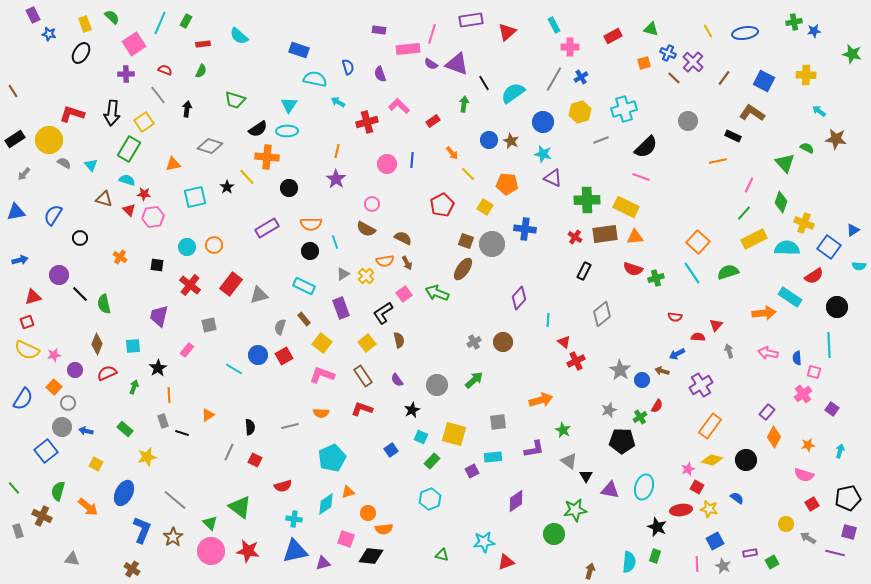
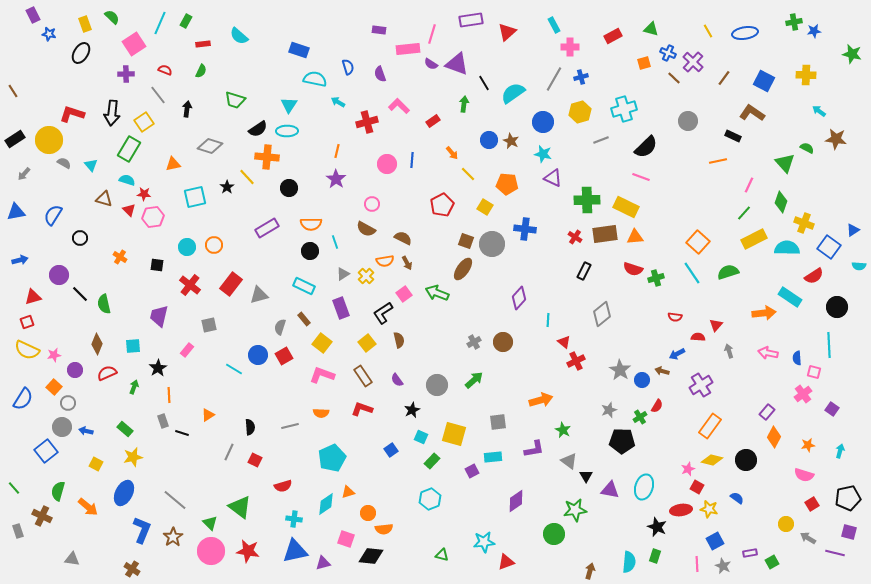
blue cross at (581, 77): rotated 16 degrees clockwise
yellow star at (147, 457): moved 14 px left
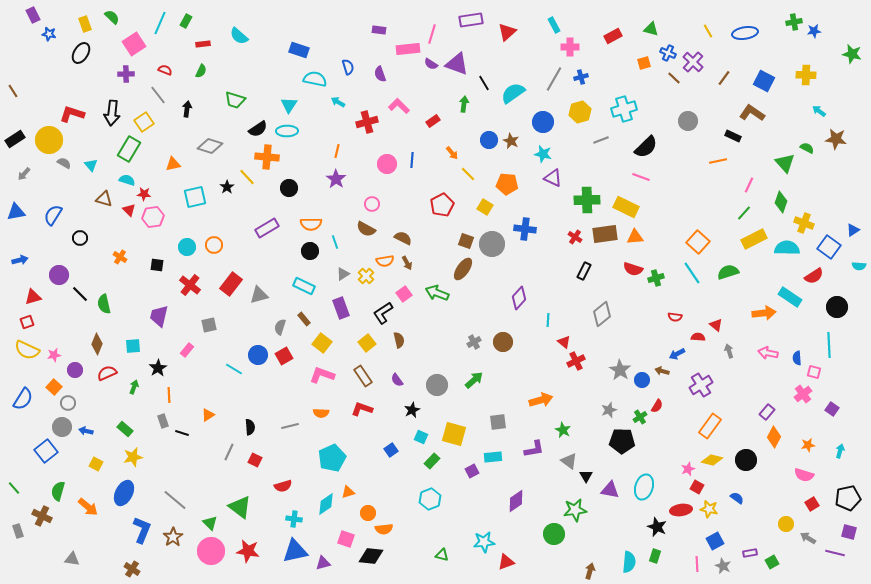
red triangle at (716, 325): rotated 32 degrees counterclockwise
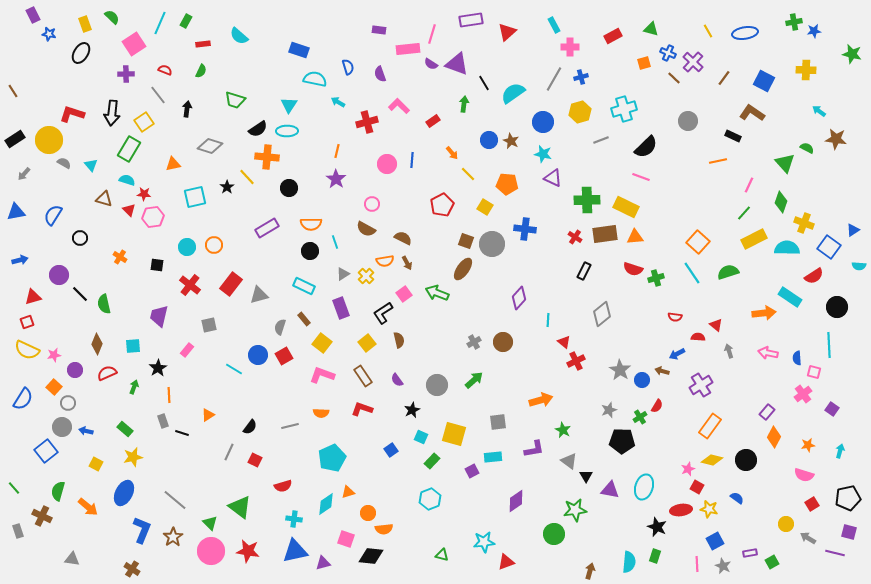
yellow cross at (806, 75): moved 5 px up
black semicircle at (250, 427): rotated 42 degrees clockwise
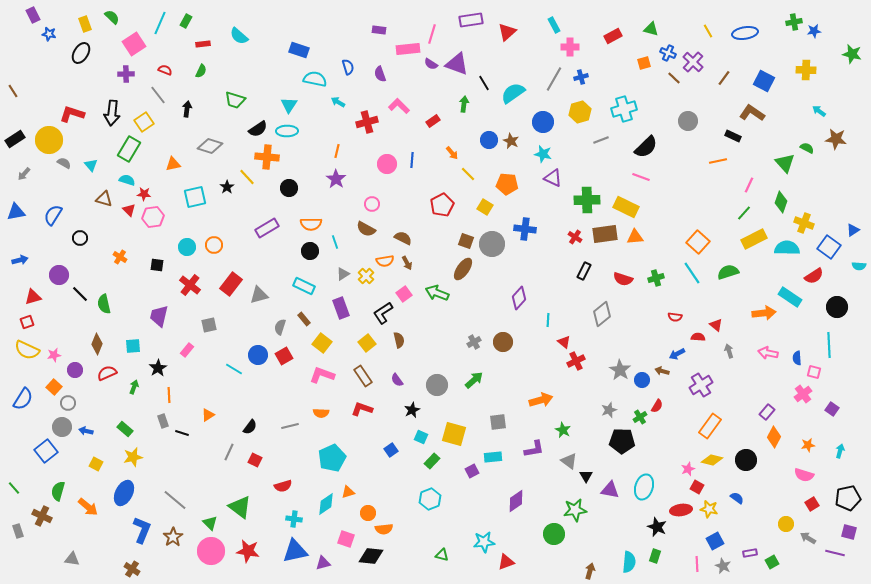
red semicircle at (633, 269): moved 10 px left, 10 px down
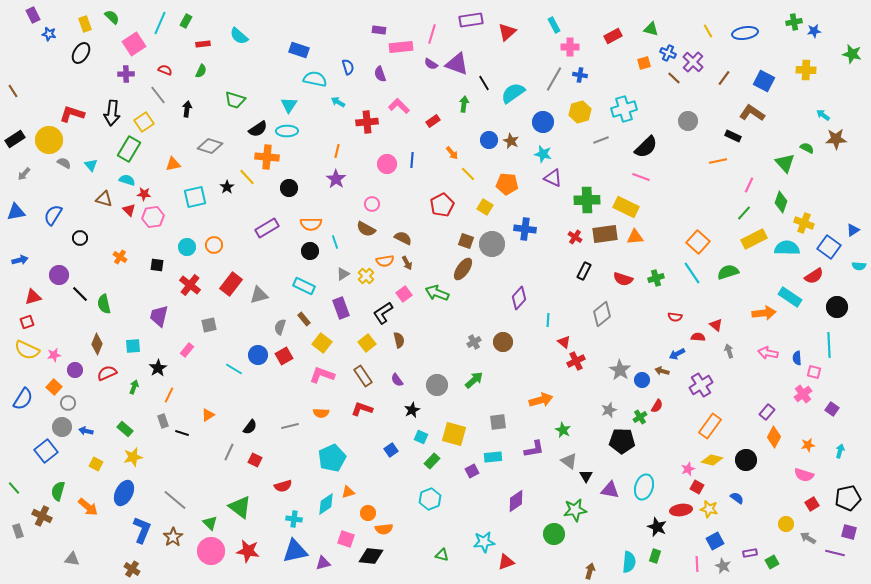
pink rectangle at (408, 49): moved 7 px left, 2 px up
blue cross at (581, 77): moved 1 px left, 2 px up; rotated 24 degrees clockwise
cyan arrow at (819, 111): moved 4 px right, 4 px down
red cross at (367, 122): rotated 10 degrees clockwise
brown star at (836, 139): rotated 10 degrees counterclockwise
orange line at (169, 395): rotated 28 degrees clockwise
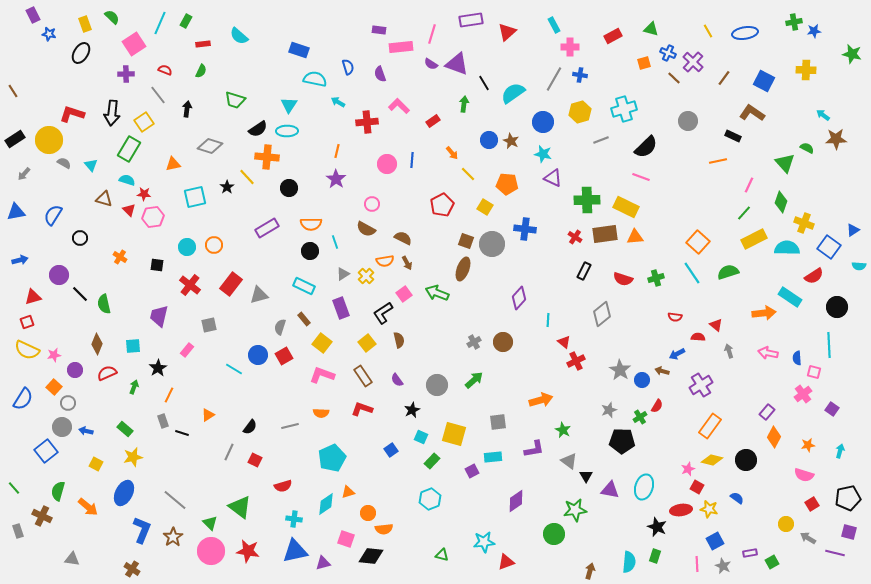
brown ellipse at (463, 269): rotated 15 degrees counterclockwise
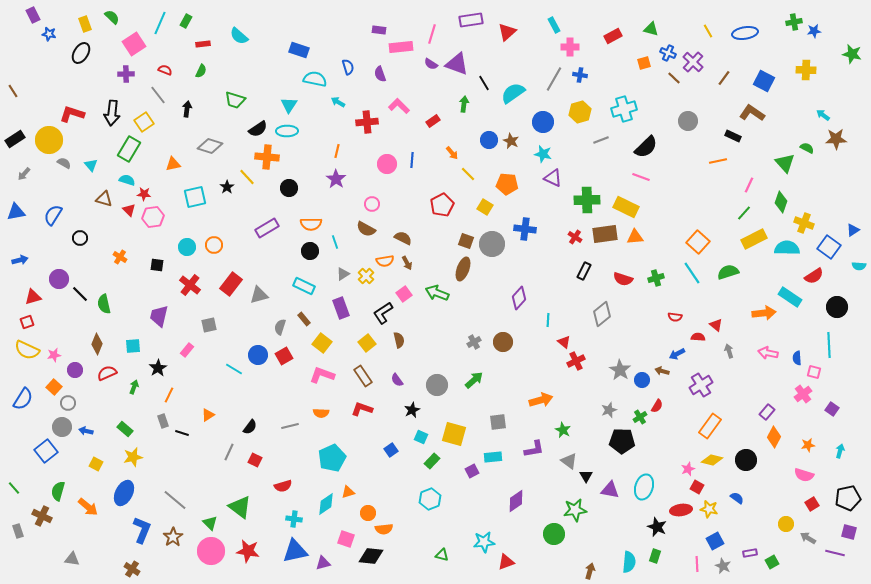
purple circle at (59, 275): moved 4 px down
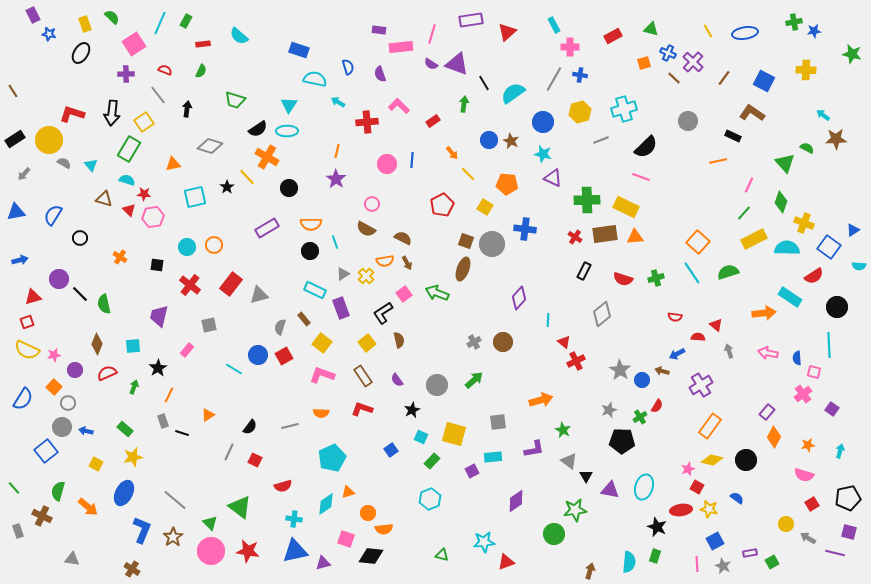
orange cross at (267, 157): rotated 25 degrees clockwise
cyan rectangle at (304, 286): moved 11 px right, 4 px down
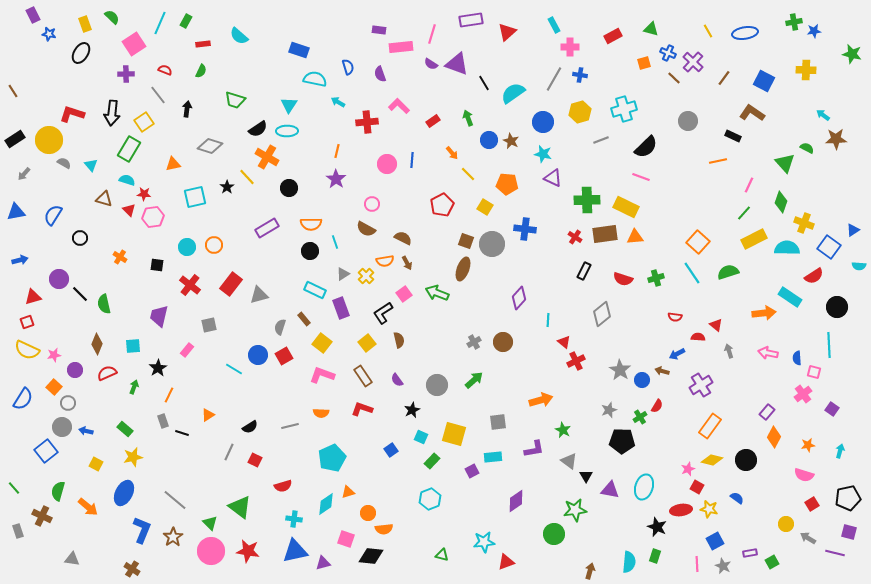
green arrow at (464, 104): moved 4 px right, 14 px down; rotated 28 degrees counterclockwise
black semicircle at (250, 427): rotated 21 degrees clockwise
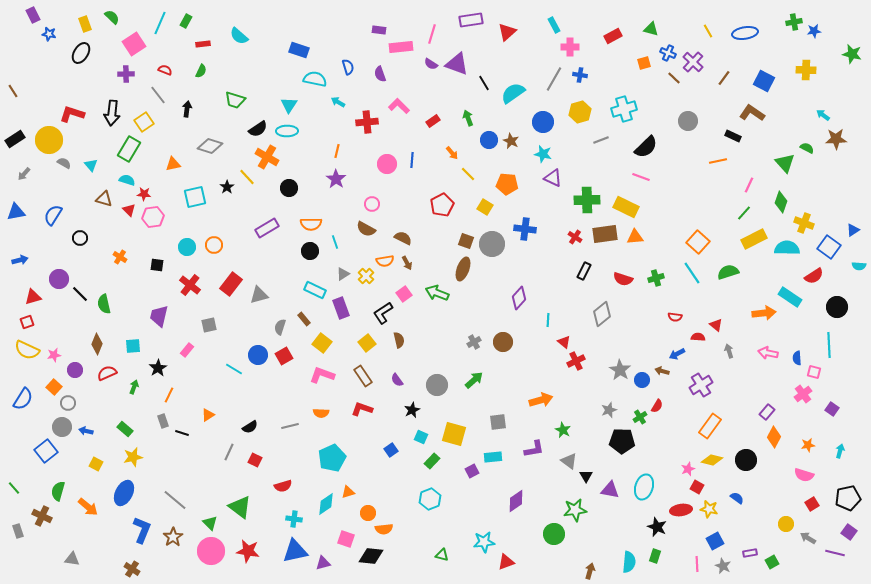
purple square at (849, 532): rotated 21 degrees clockwise
